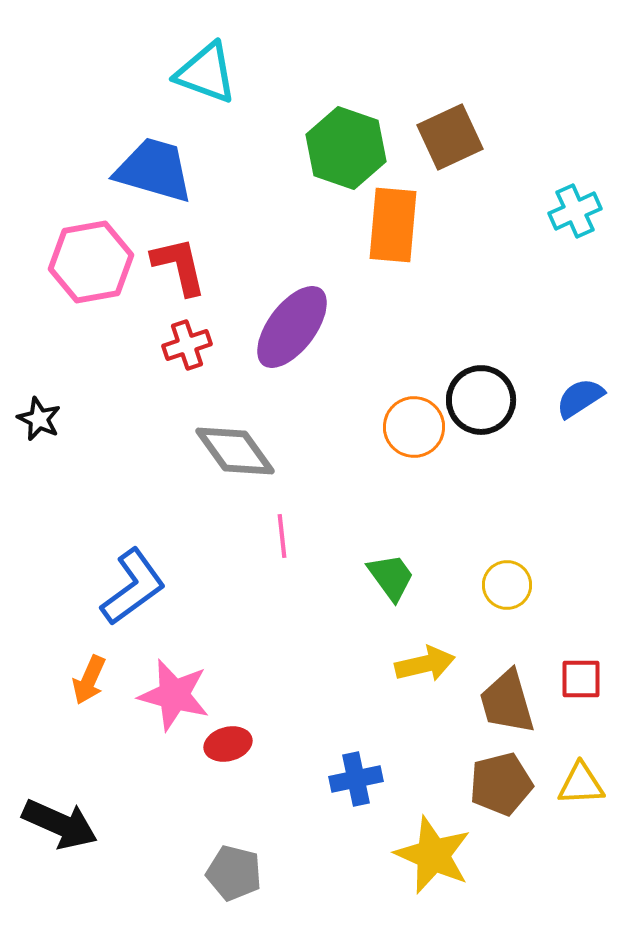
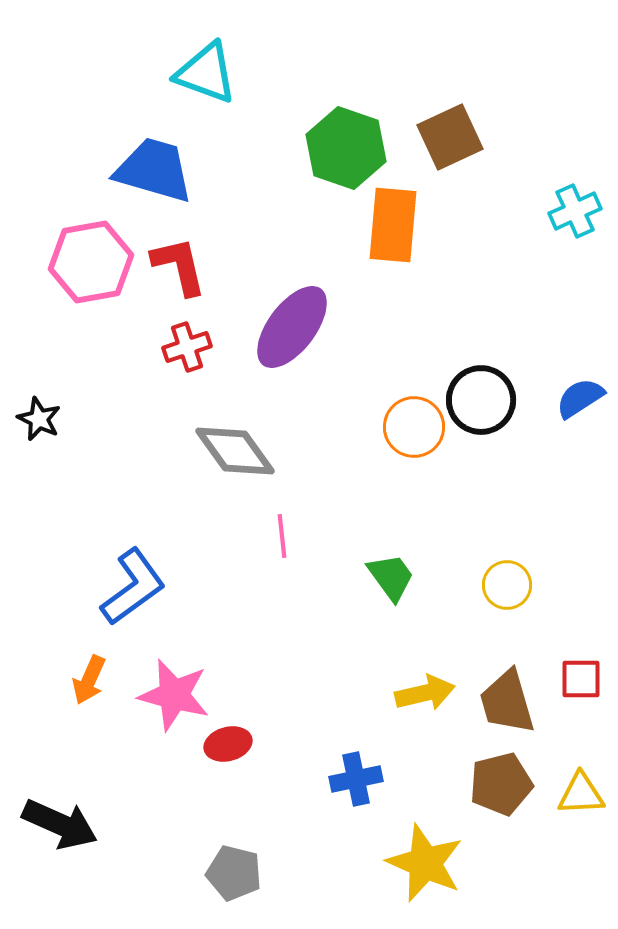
red cross: moved 2 px down
yellow arrow: moved 29 px down
yellow triangle: moved 10 px down
yellow star: moved 8 px left, 8 px down
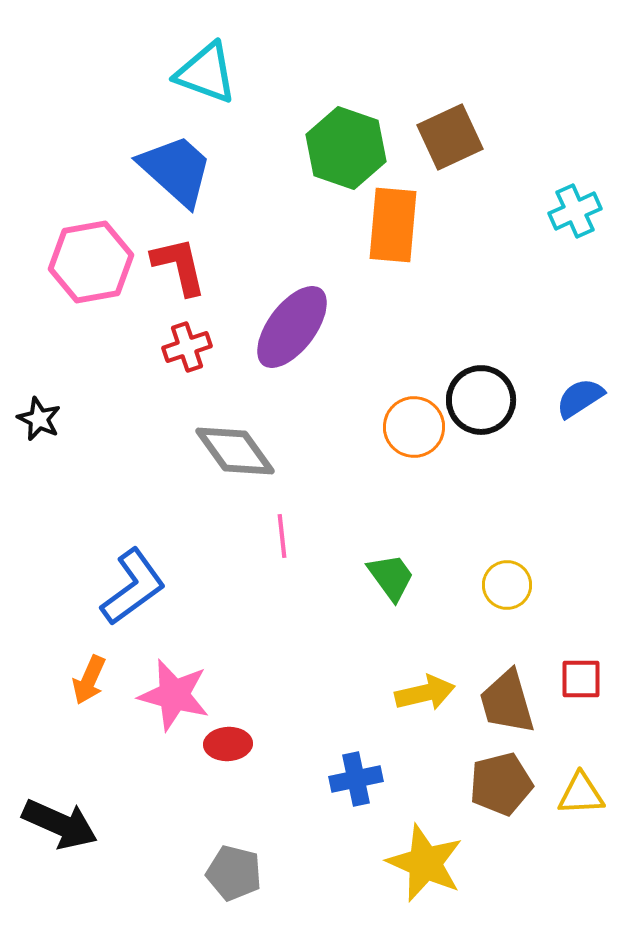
blue trapezoid: moved 22 px right; rotated 26 degrees clockwise
red ellipse: rotated 12 degrees clockwise
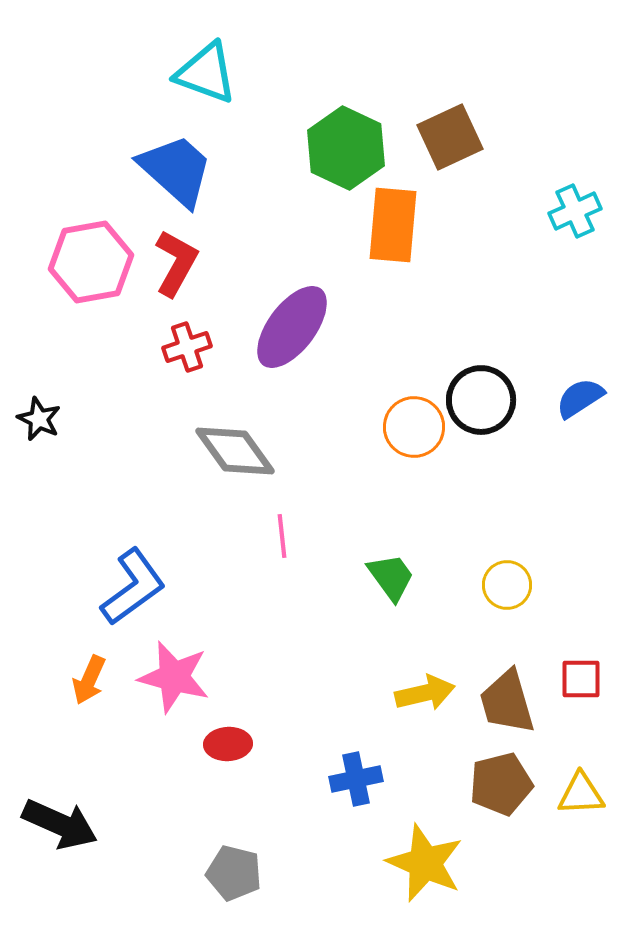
green hexagon: rotated 6 degrees clockwise
red L-shape: moved 3 px left, 3 px up; rotated 42 degrees clockwise
pink star: moved 18 px up
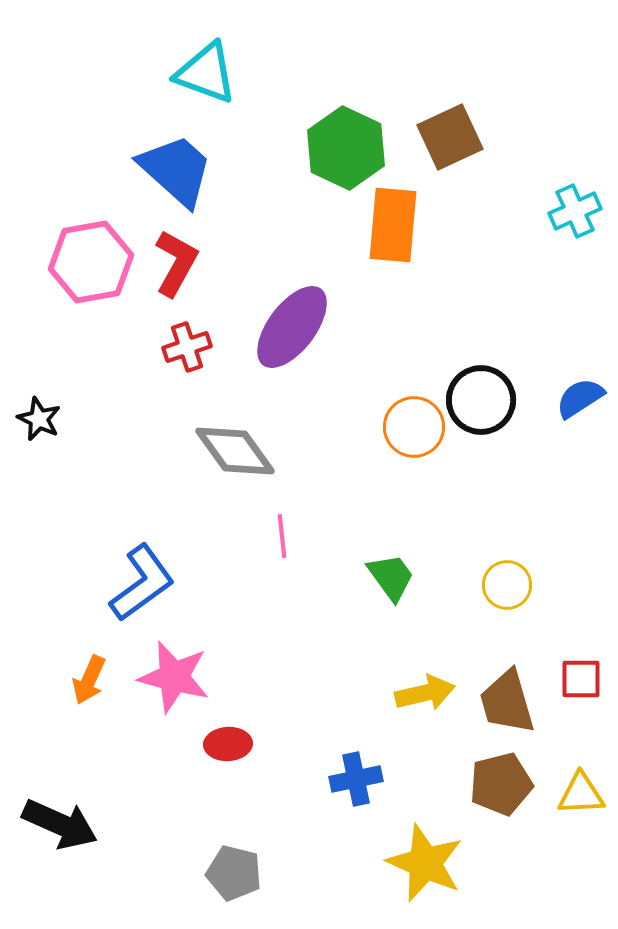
blue L-shape: moved 9 px right, 4 px up
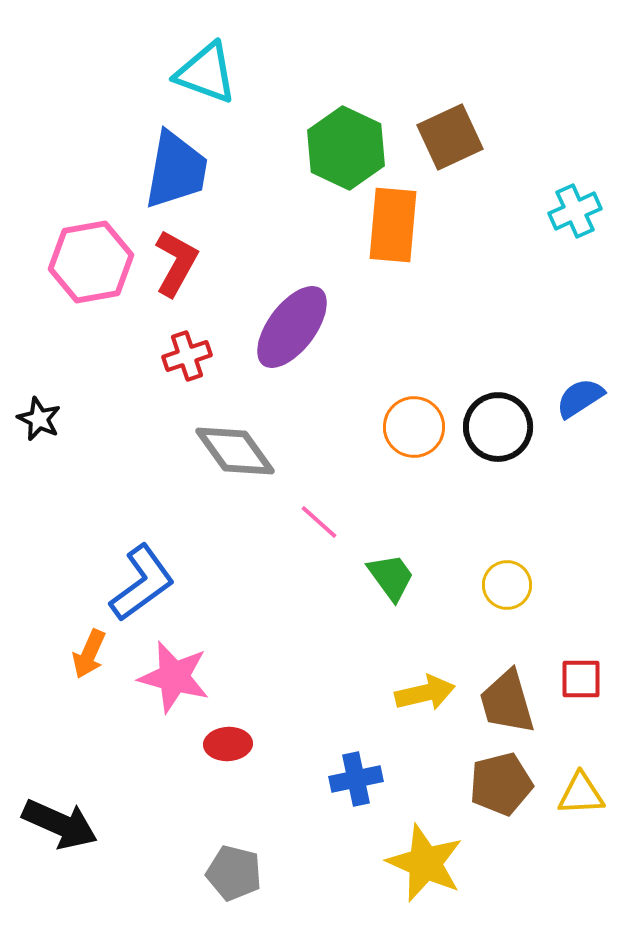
blue trapezoid: rotated 58 degrees clockwise
red cross: moved 9 px down
black circle: moved 17 px right, 27 px down
pink line: moved 37 px right, 14 px up; rotated 42 degrees counterclockwise
orange arrow: moved 26 px up
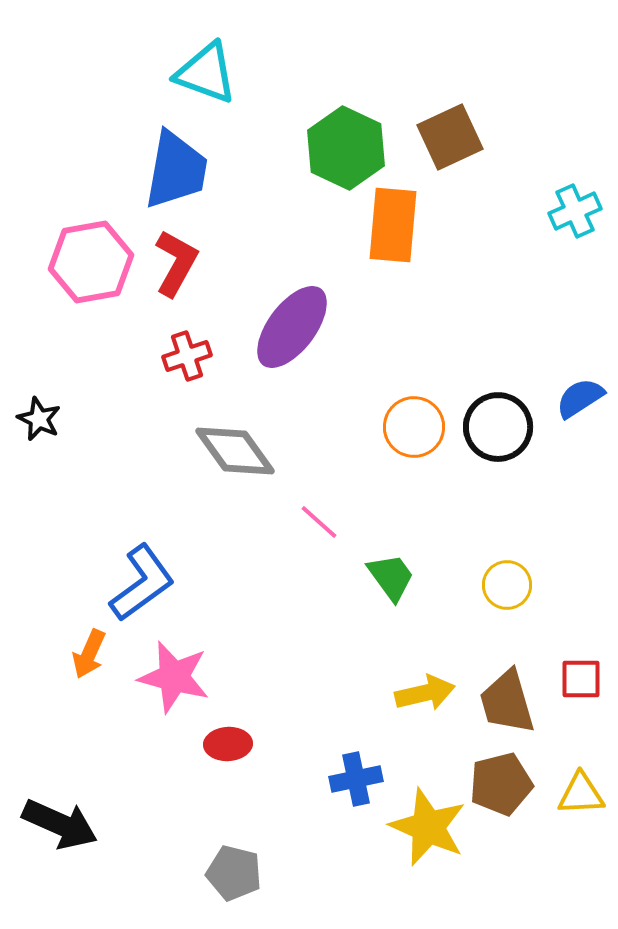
yellow star: moved 3 px right, 36 px up
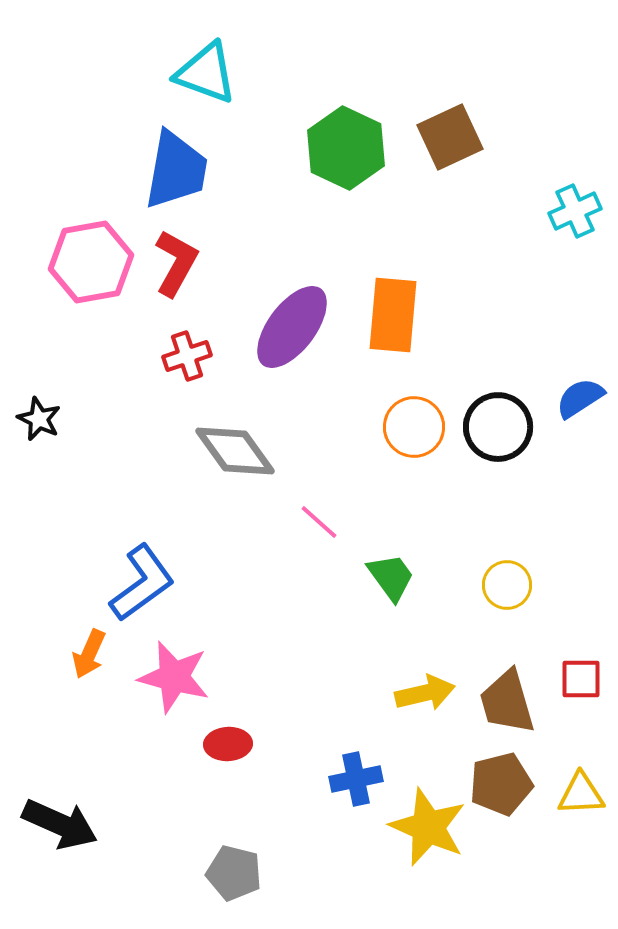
orange rectangle: moved 90 px down
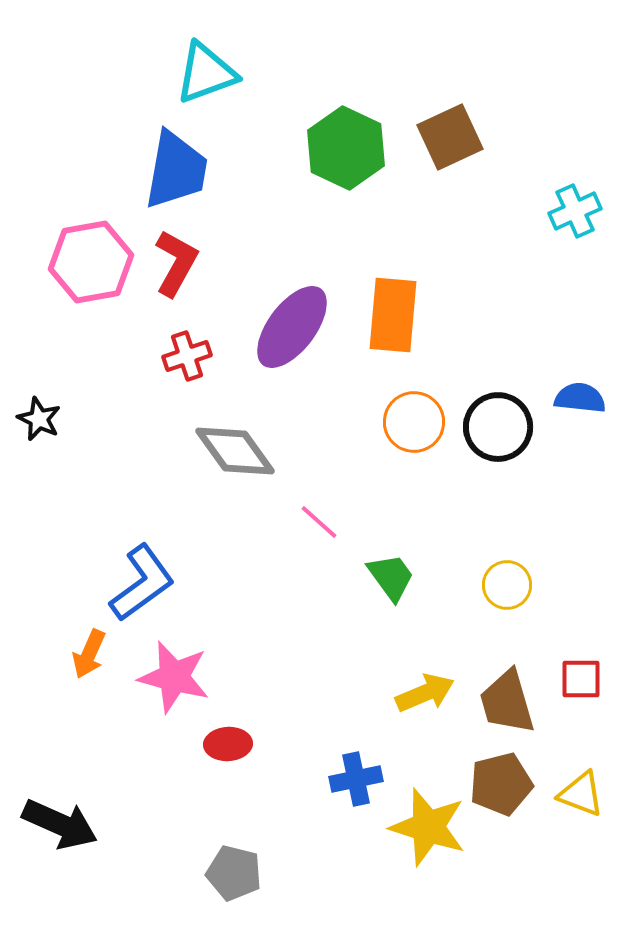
cyan triangle: rotated 40 degrees counterclockwise
blue semicircle: rotated 39 degrees clockwise
orange circle: moved 5 px up
yellow arrow: rotated 10 degrees counterclockwise
yellow triangle: rotated 24 degrees clockwise
yellow star: rotated 6 degrees counterclockwise
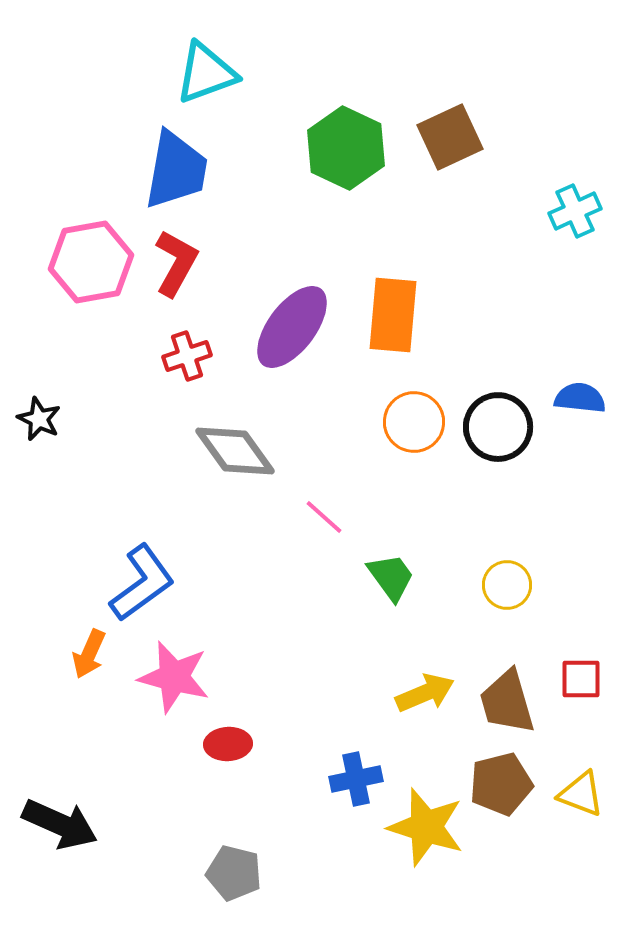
pink line: moved 5 px right, 5 px up
yellow star: moved 2 px left
